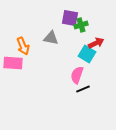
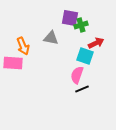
cyan square: moved 2 px left, 2 px down; rotated 12 degrees counterclockwise
black line: moved 1 px left
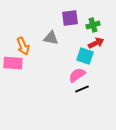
purple square: rotated 18 degrees counterclockwise
green cross: moved 12 px right
pink semicircle: rotated 36 degrees clockwise
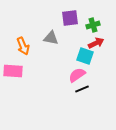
pink rectangle: moved 8 px down
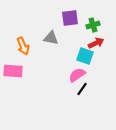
black line: rotated 32 degrees counterclockwise
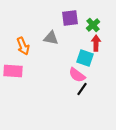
green cross: rotated 24 degrees counterclockwise
red arrow: rotated 63 degrees counterclockwise
cyan square: moved 2 px down
pink semicircle: rotated 108 degrees counterclockwise
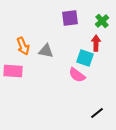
green cross: moved 9 px right, 4 px up
gray triangle: moved 5 px left, 13 px down
black line: moved 15 px right, 24 px down; rotated 16 degrees clockwise
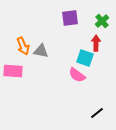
gray triangle: moved 5 px left
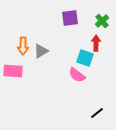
orange arrow: rotated 24 degrees clockwise
gray triangle: rotated 42 degrees counterclockwise
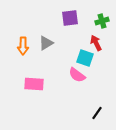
green cross: rotated 24 degrees clockwise
red arrow: rotated 28 degrees counterclockwise
gray triangle: moved 5 px right, 8 px up
pink rectangle: moved 21 px right, 13 px down
black line: rotated 16 degrees counterclockwise
